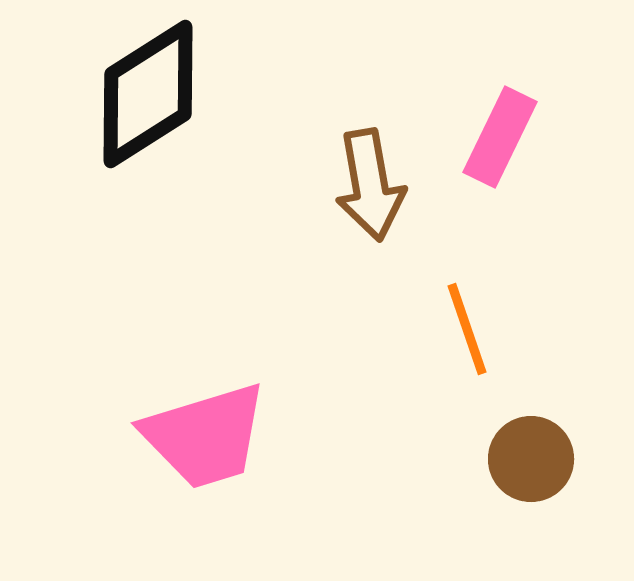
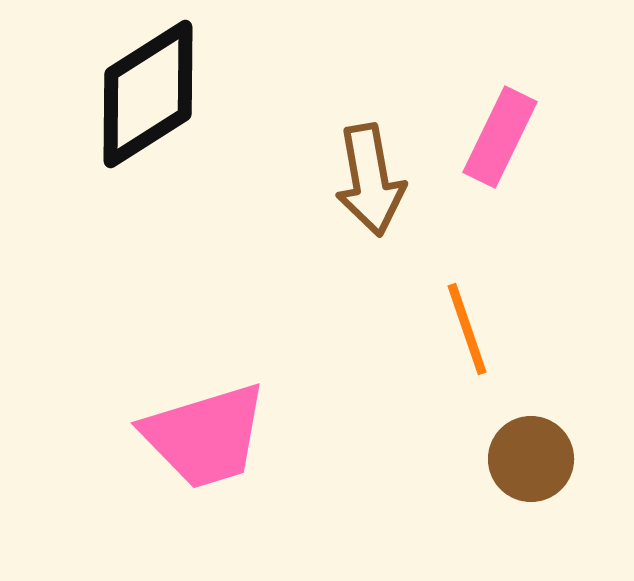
brown arrow: moved 5 px up
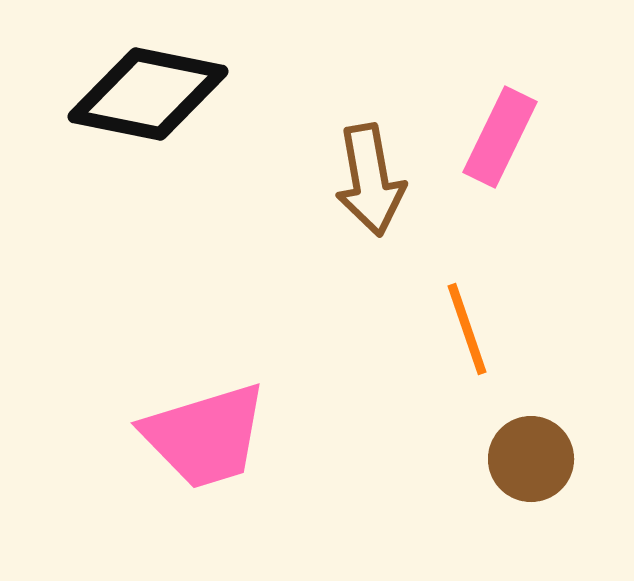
black diamond: rotated 44 degrees clockwise
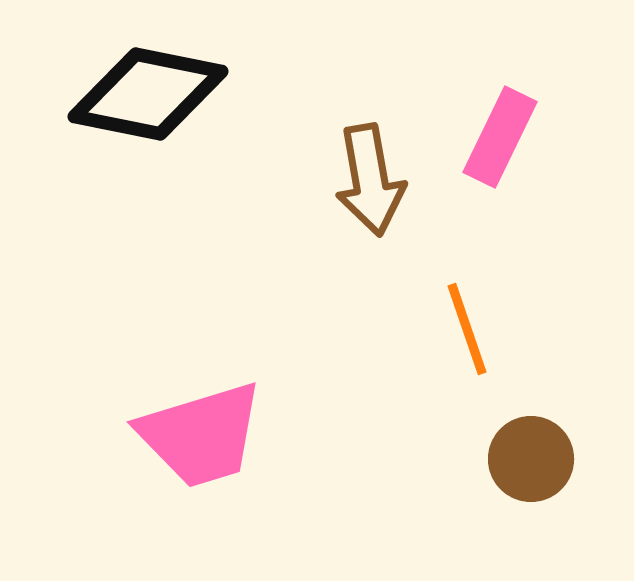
pink trapezoid: moved 4 px left, 1 px up
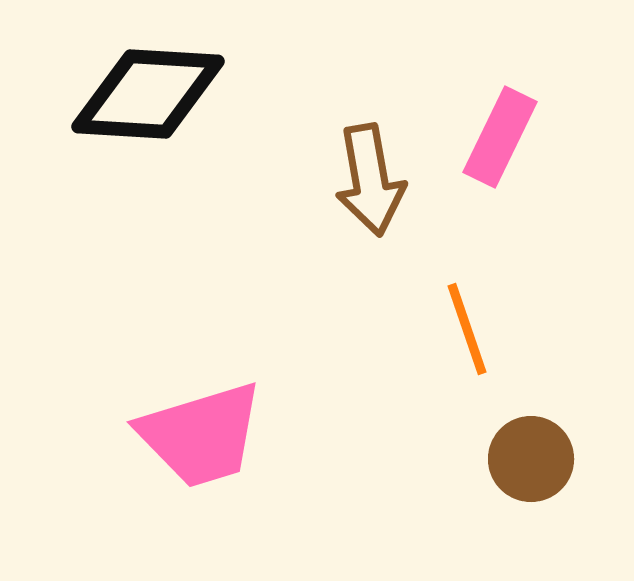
black diamond: rotated 8 degrees counterclockwise
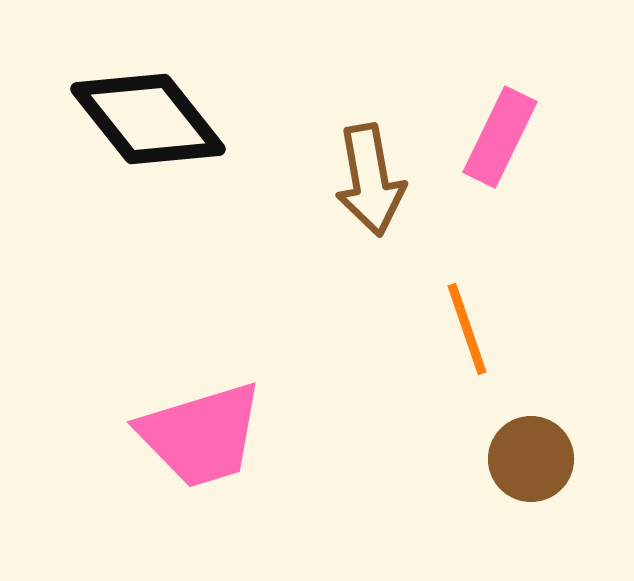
black diamond: moved 25 px down; rotated 48 degrees clockwise
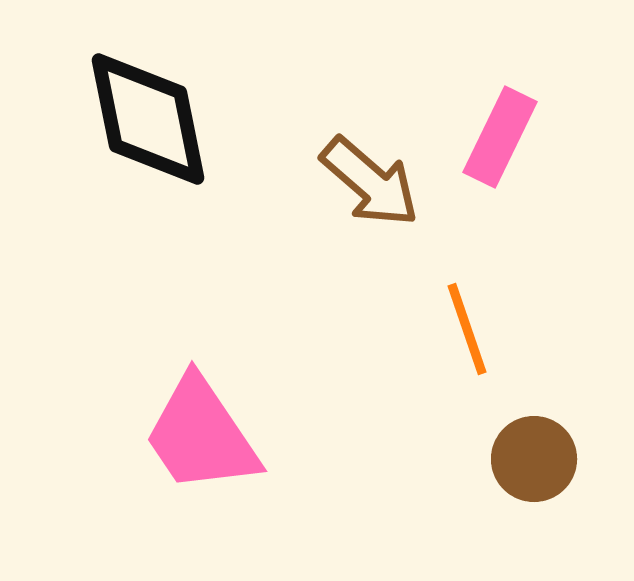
black diamond: rotated 27 degrees clockwise
brown arrow: moved 2 px down; rotated 39 degrees counterclockwise
pink trapezoid: rotated 73 degrees clockwise
brown circle: moved 3 px right
